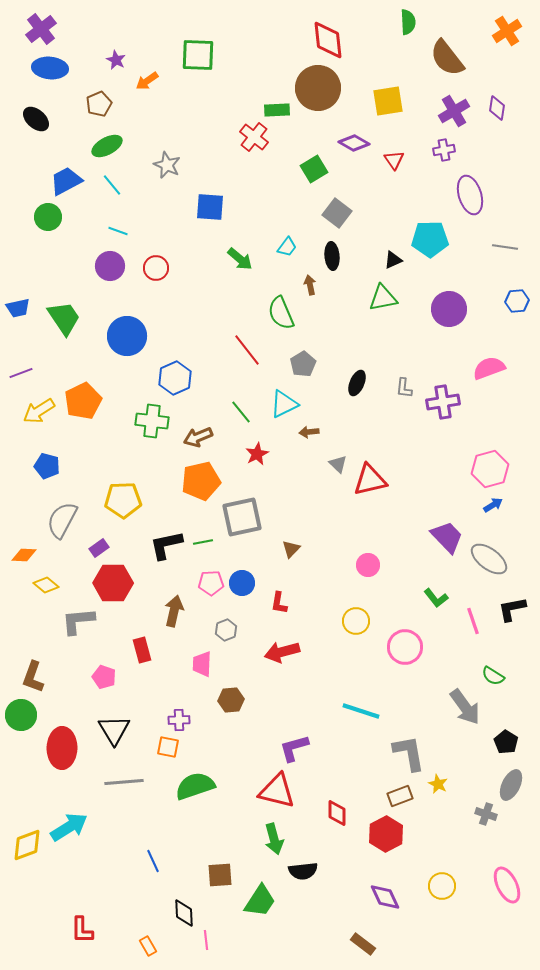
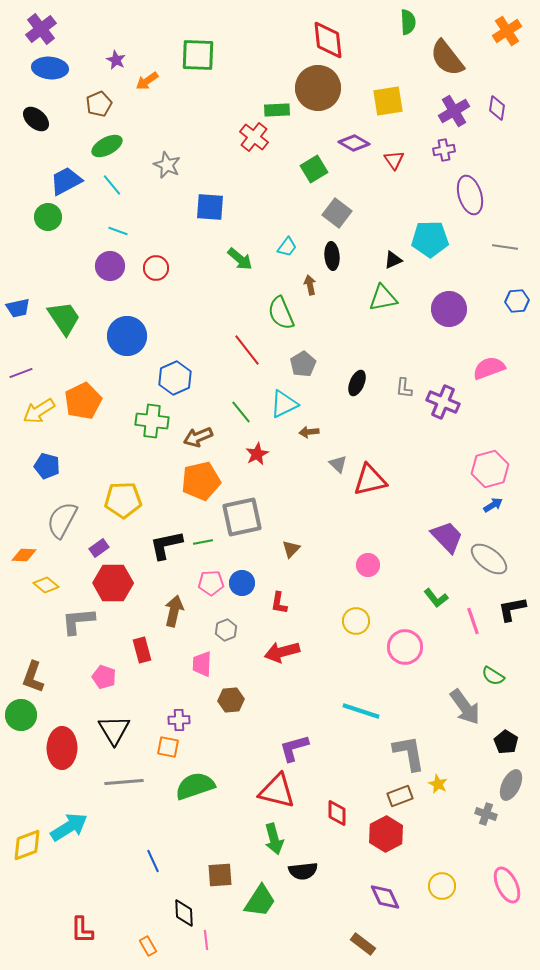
purple cross at (443, 402): rotated 32 degrees clockwise
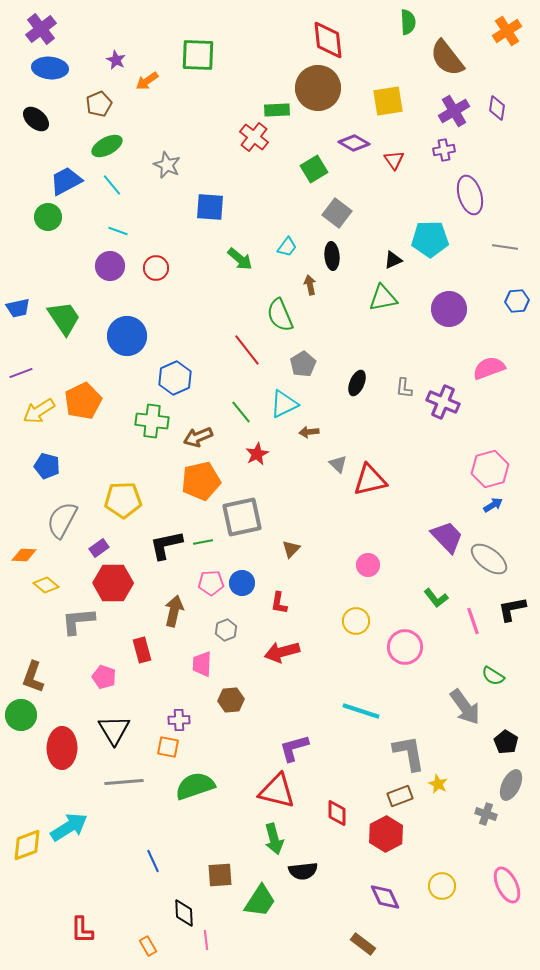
green semicircle at (281, 313): moved 1 px left, 2 px down
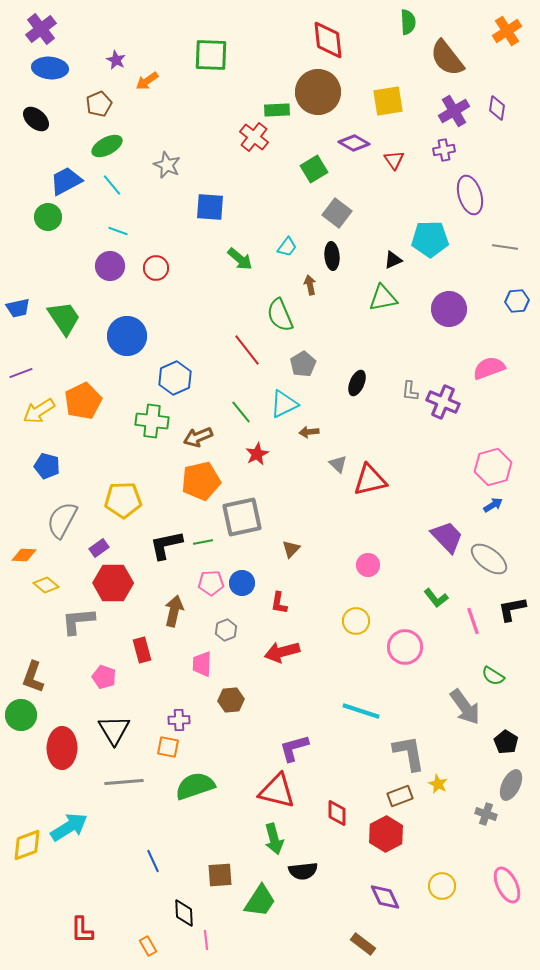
green square at (198, 55): moved 13 px right
brown circle at (318, 88): moved 4 px down
gray L-shape at (404, 388): moved 6 px right, 3 px down
pink hexagon at (490, 469): moved 3 px right, 2 px up
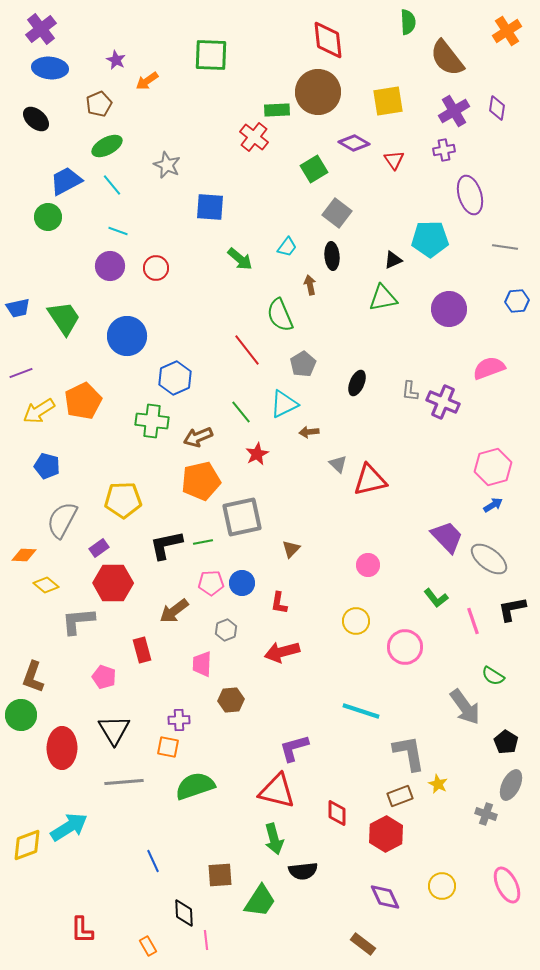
brown arrow at (174, 611): rotated 140 degrees counterclockwise
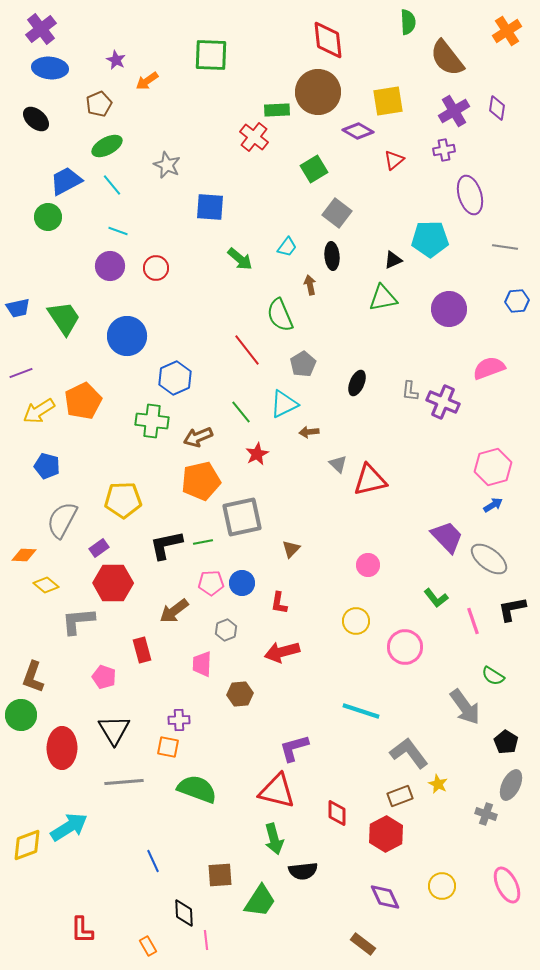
purple diamond at (354, 143): moved 4 px right, 12 px up
red triangle at (394, 160): rotated 25 degrees clockwise
brown hexagon at (231, 700): moved 9 px right, 6 px up
gray L-shape at (409, 753): rotated 27 degrees counterclockwise
green semicircle at (195, 786): moved 2 px right, 3 px down; rotated 39 degrees clockwise
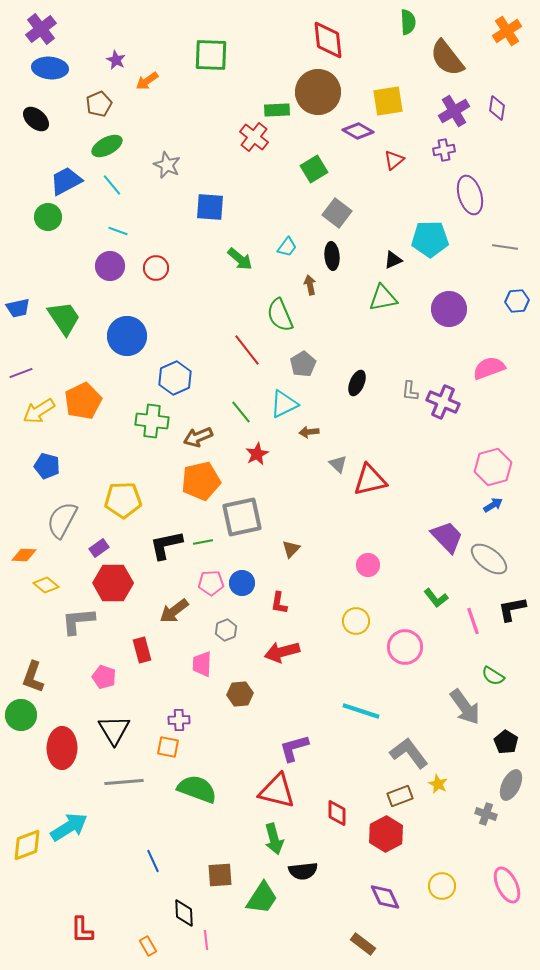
green trapezoid at (260, 901): moved 2 px right, 3 px up
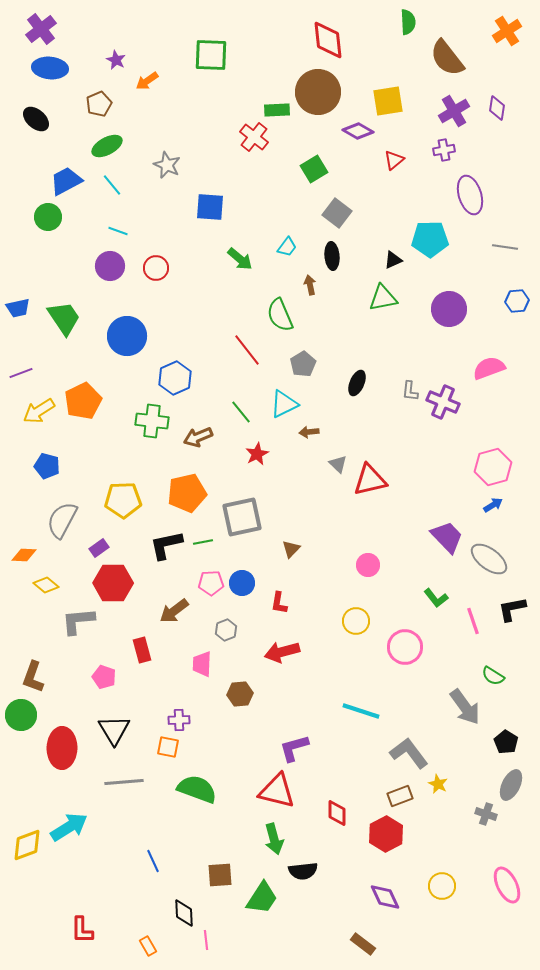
orange pentagon at (201, 481): moved 14 px left, 12 px down
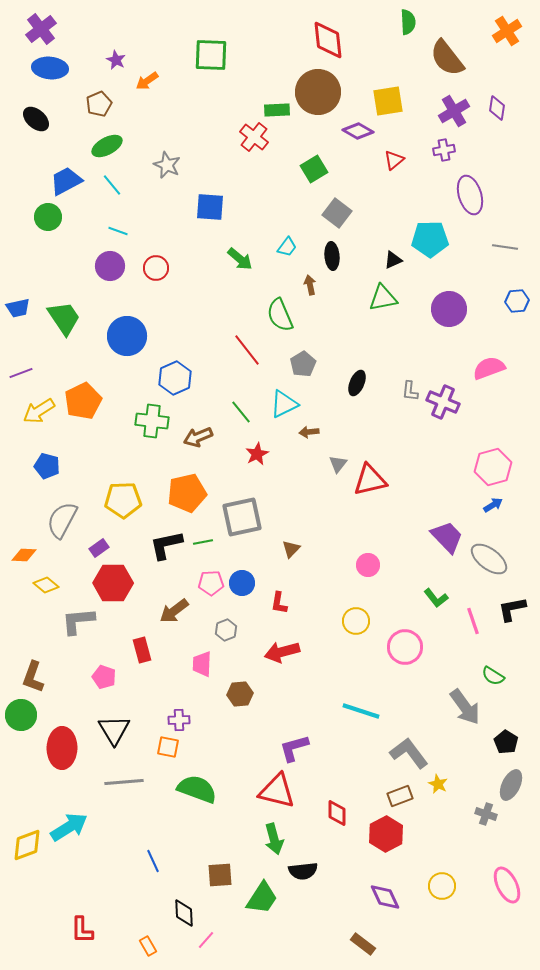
gray triangle at (338, 464): rotated 24 degrees clockwise
pink line at (206, 940): rotated 48 degrees clockwise
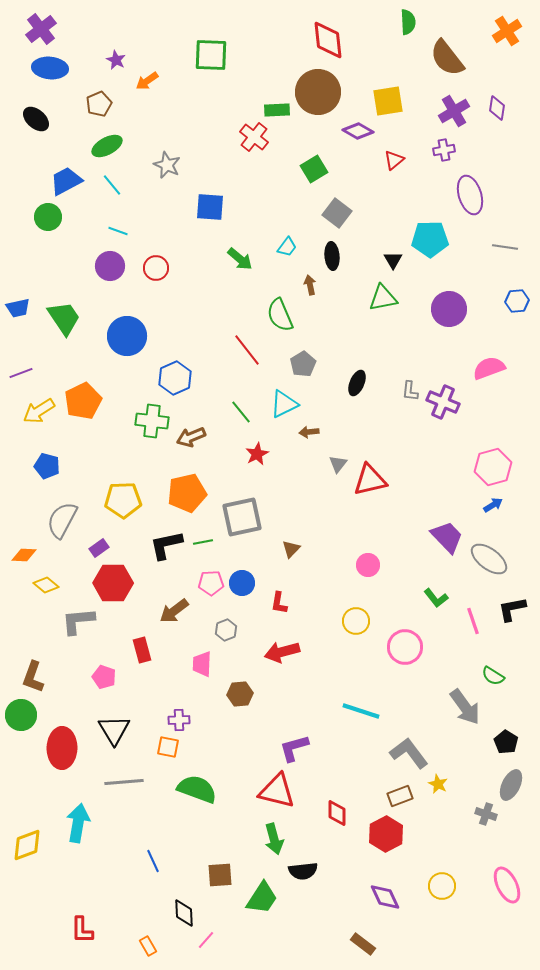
black triangle at (393, 260): rotated 36 degrees counterclockwise
brown arrow at (198, 437): moved 7 px left
cyan arrow at (69, 827): moved 9 px right, 4 px up; rotated 48 degrees counterclockwise
